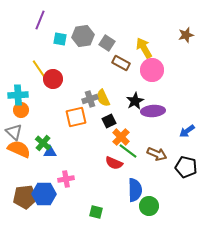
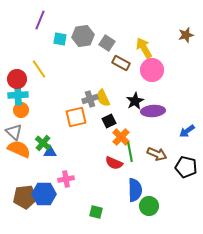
red circle: moved 36 px left
green line: moved 2 px right, 1 px down; rotated 42 degrees clockwise
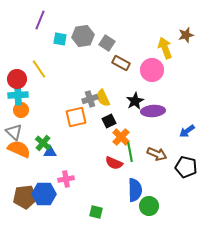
yellow arrow: moved 21 px right; rotated 10 degrees clockwise
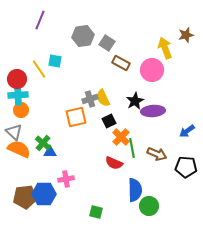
cyan square: moved 5 px left, 22 px down
green line: moved 2 px right, 4 px up
black pentagon: rotated 10 degrees counterclockwise
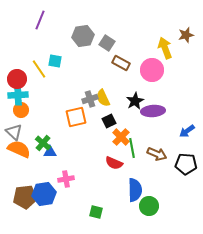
black pentagon: moved 3 px up
blue hexagon: rotated 10 degrees counterclockwise
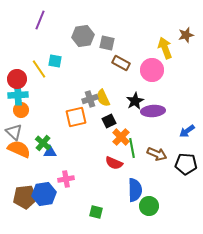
gray square: rotated 21 degrees counterclockwise
